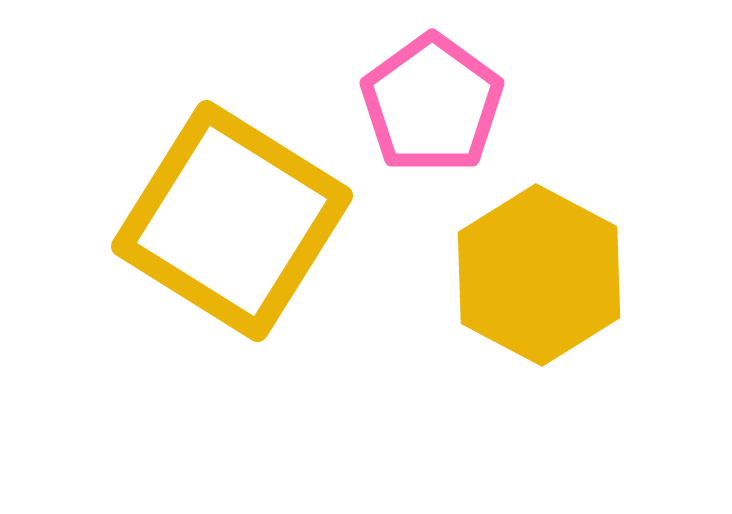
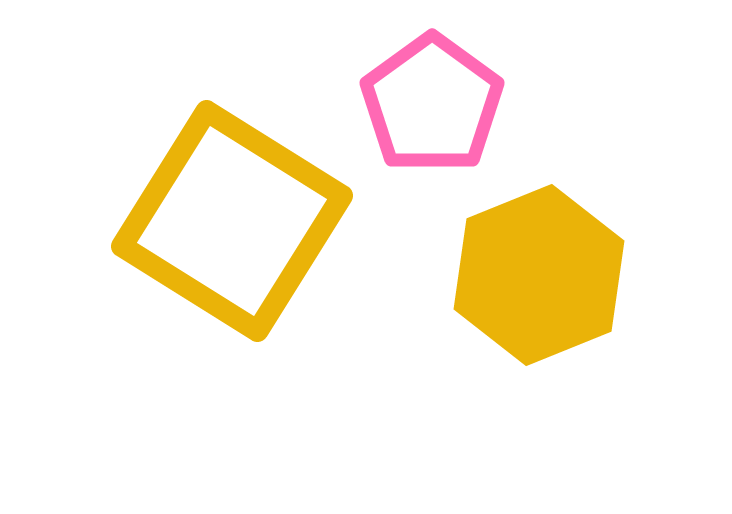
yellow hexagon: rotated 10 degrees clockwise
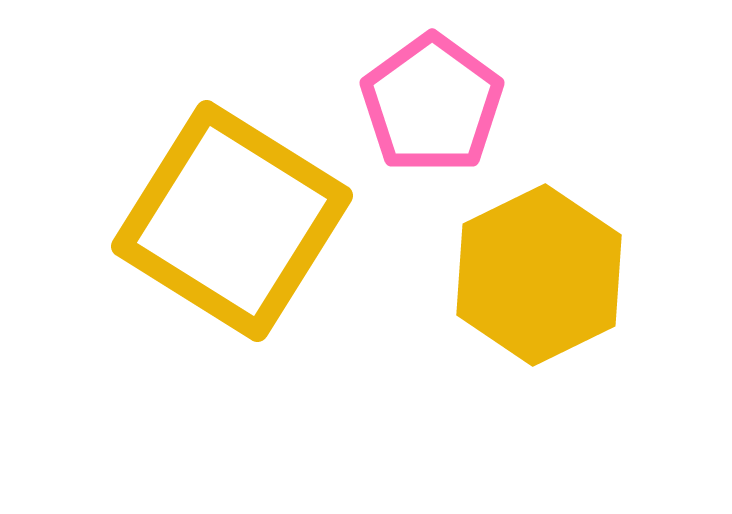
yellow hexagon: rotated 4 degrees counterclockwise
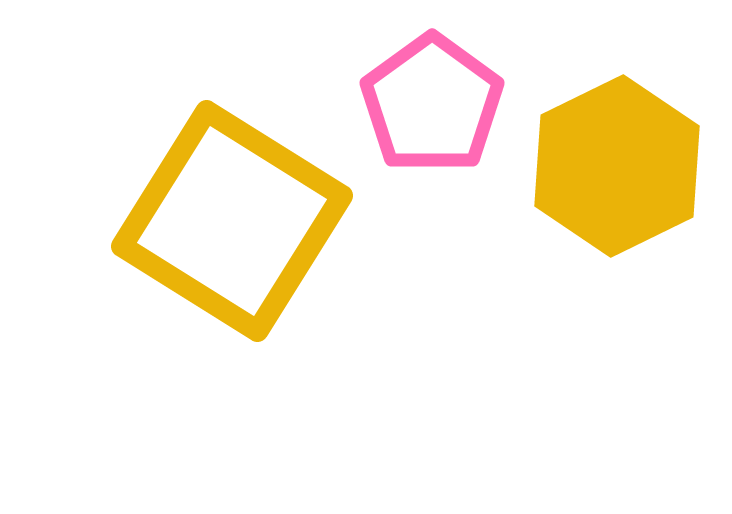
yellow hexagon: moved 78 px right, 109 px up
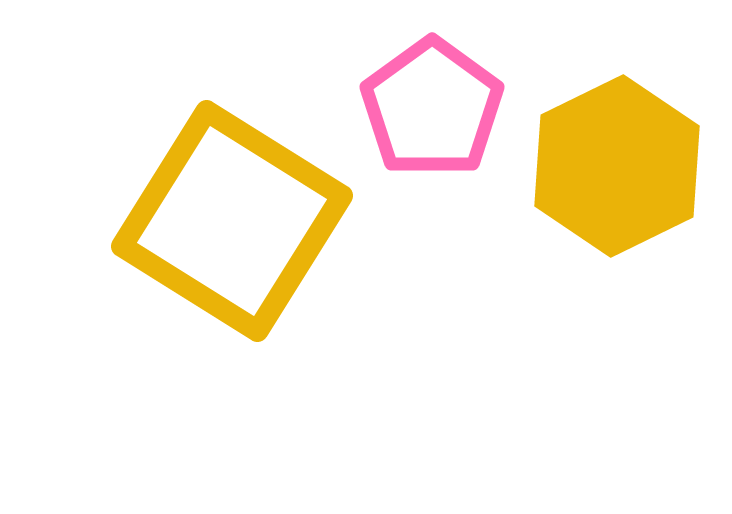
pink pentagon: moved 4 px down
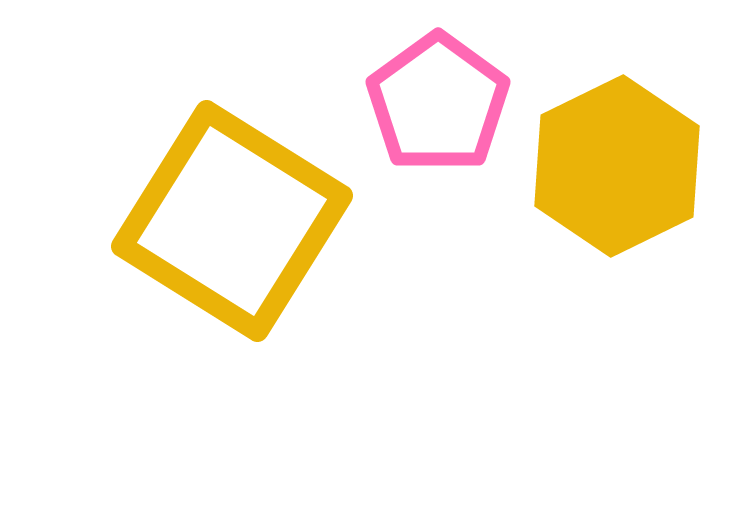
pink pentagon: moved 6 px right, 5 px up
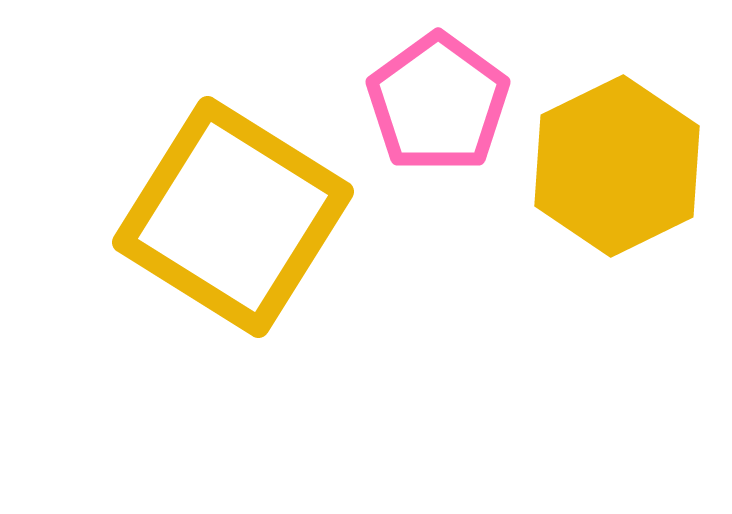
yellow square: moved 1 px right, 4 px up
